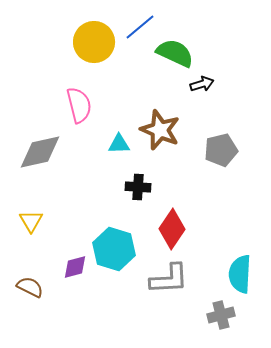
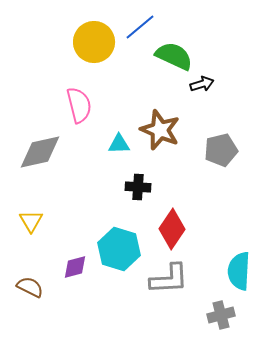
green semicircle: moved 1 px left, 3 px down
cyan hexagon: moved 5 px right
cyan semicircle: moved 1 px left, 3 px up
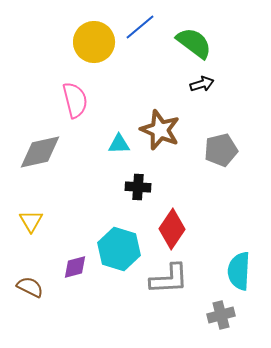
green semicircle: moved 20 px right, 13 px up; rotated 12 degrees clockwise
pink semicircle: moved 4 px left, 5 px up
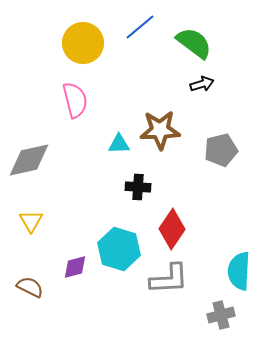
yellow circle: moved 11 px left, 1 px down
brown star: rotated 24 degrees counterclockwise
gray diamond: moved 11 px left, 8 px down
